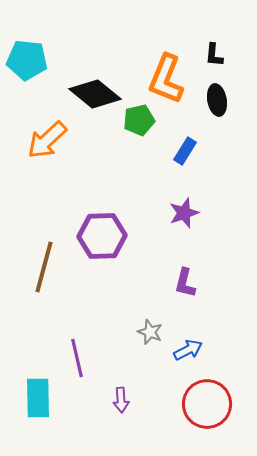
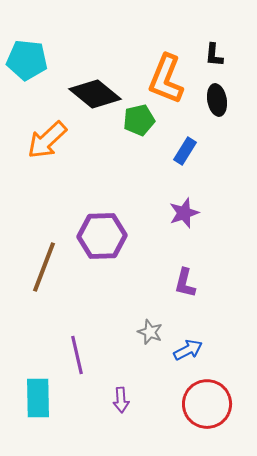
brown line: rotated 6 degrees clockwise
purple line: moved 3 px up
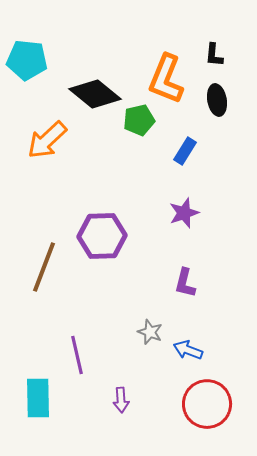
blue arrow: rotated 132 degrees counterclockwise
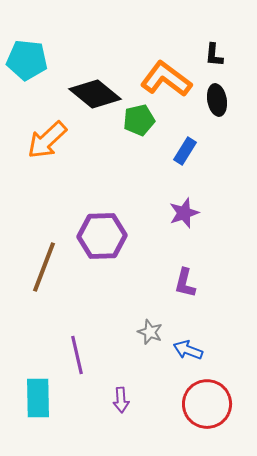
orange L-shape: rotated 105 degrees clockwise
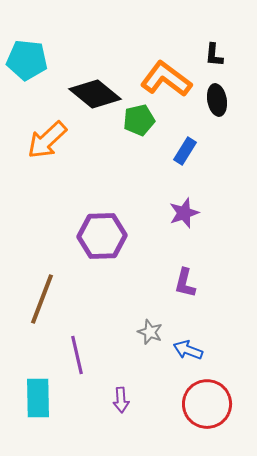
brown line: moved 2 px left, 32 px down
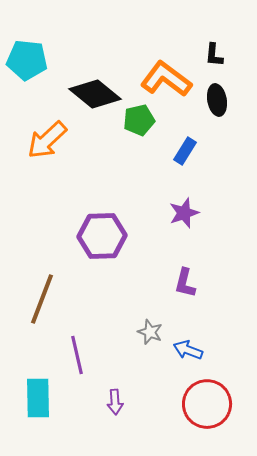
purple arrow: moved 6 px left, 2 px down
